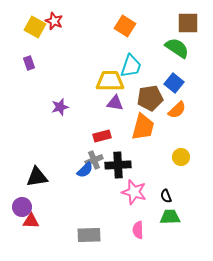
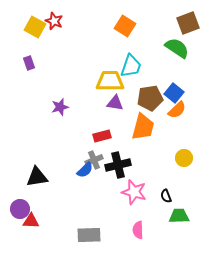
brown square: rotated 20 degrees counterclockwise
blue square: moved 10 px down
yellow circle: moved 3 px right, 1 px down
black cross: rotated 10 degrees counterclockwise
purple circle: moved 2 px left, 2 px down
green trapezoid: moved 9 px right, 1 px up
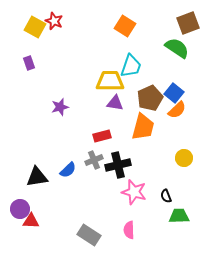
brown pentagon: rotated 15 degrees counterclockwise
blue semicircle: moved 17 px left
pink semicircle: moved 9 px left
gray rectangle: rotated 35 degrees clockwise
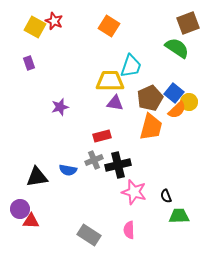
orange square: moved 16 px left
orange trapezoid: moved 8 px right
yellow circle: moved 5 px right, 56 px up
blue semicircle: rotated 54 degrees clockwise
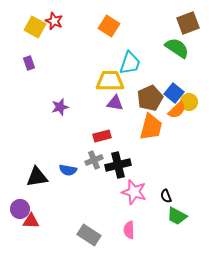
cyan trapezoid: moved 1 px left, 3 px up
green trapezoid: moved 2 px left; rotated 150 degrees counterclockwise
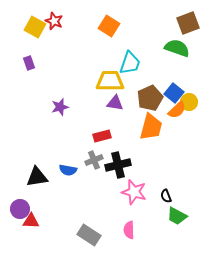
green semicircle: rotated 15 degrees counterclockwise
